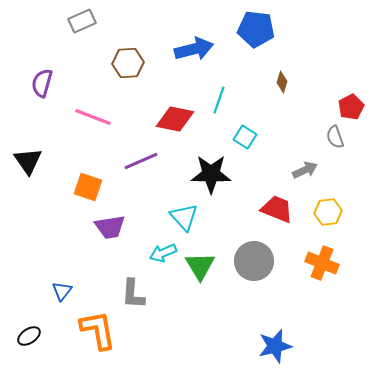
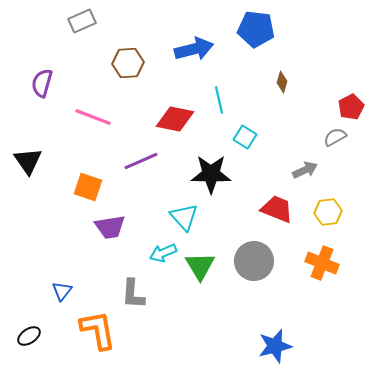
cyan line: rotated 32 degrees counterclockwise
gray semicircle: rotated 80 degrees clockwise
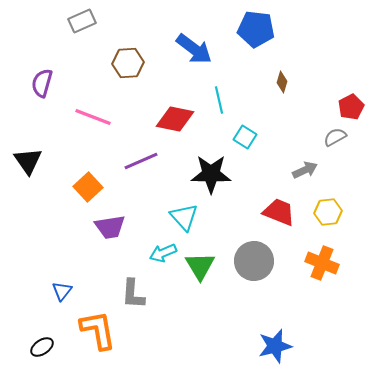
blue arrow: rotated 51 degrees clockwise
orange square: rotated 28 degrees clockwise
red trapezoid: moved 2 px right, 3 px down
black ellipse: moved 13 px right, 11 px down
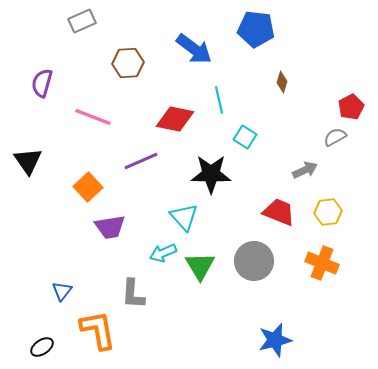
blue star: moved 6 px up
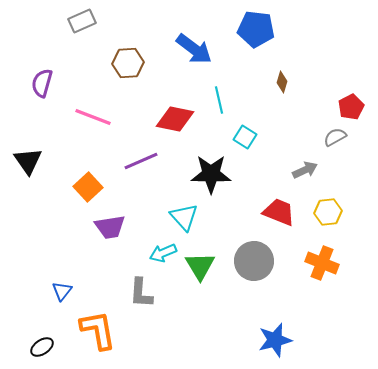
gray L-shape: moved 8 px right, 1 px up
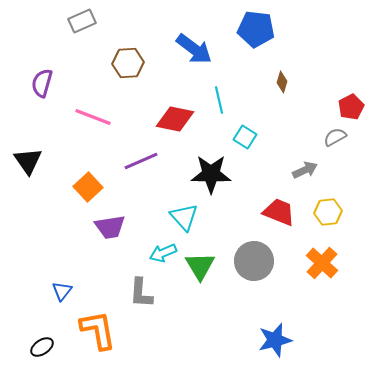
orange cross: rotated 20 degrees clockwise
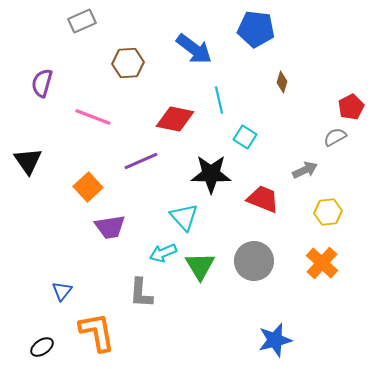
red trapezoid: moved 16 px left, 13 px up
orange L-shape: moved 1 px left, 2 px down
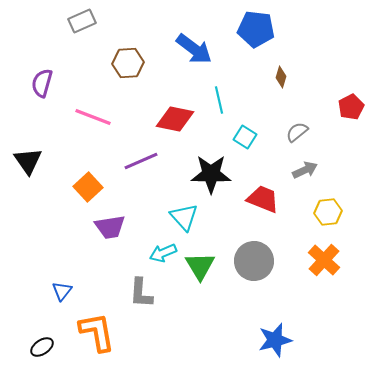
brown diamond: moved 1 px left, 5 px up
gray semicircle: moved 38 px left, 5 px up; rotated 10 degrees counterclockwise
orange cross: moved 2 px right, 3 px up
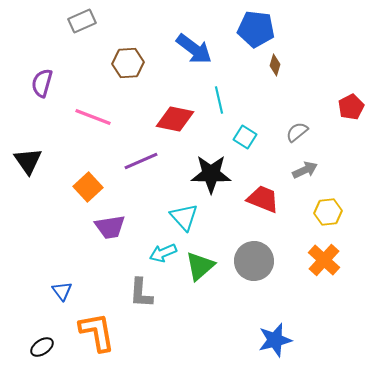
brown diamond: moved 6 px left, 12 px up
green triangle: rotated 20 degrees clockwise
blue triangle: rotated 15 degrees counterclockwise
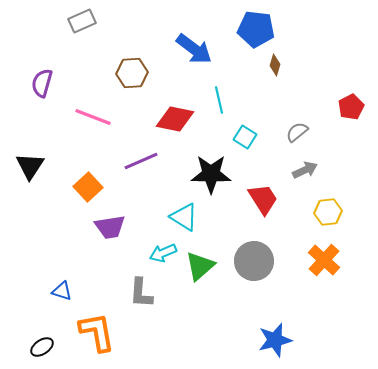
brown hexagon: moved 4 px right, 10 px down
black triangle: moved 2 px right, 5 px down; rotated 8 degrees clockwise
red trapezoid: rotated 36 degrees clockwise
cyan triangle: rotated 16 degrees counterclockwise
blue triangle: rotated 35 degrees counterclockwise
